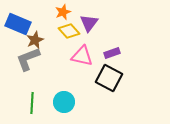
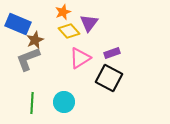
pink triangle: moved 2 px left, 2 px down; rotated 45 degrees counterclockwise
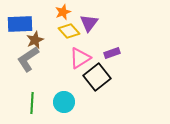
blue rectangle: moved 2 px right; rotated 25 degrees counterclockwise
gray L-shape: rotated 12 degrees counterclockwise
black square: moved 12 px left, 1 px up; rotated 24 degrees clockwise
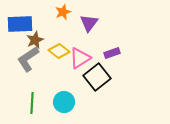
yellow diamond: moved 10 px left, 20 px down; rotated 10 degrees counterclockwise
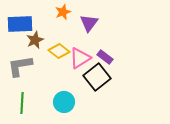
purple rectangle: moved 7 px left, 4 px down; rotated 56 degrees clockwise
gray L-shape: moved 8 px left, 7 px down; rotated 24 degrees clockwise
green line: moved 10 px left
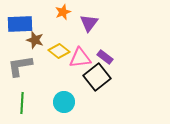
brown star: rotated 30 degrees counterclockwise
pink triangle: rotated 25 degrees clockwise
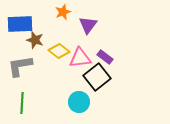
purple triangle: moved 1 px left, 2 px down
cyan circle: moved 15 px right
